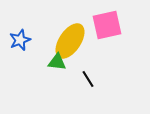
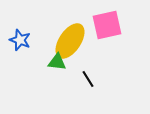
blue star: rotated 30 degrees counterclockwise
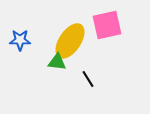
blue star: rotated 20 degrees counterclockwise
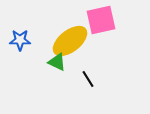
pink square: moved 6 px left, 5 px up
yellow ellipse: rotated 18 degrees clockwise
green triangle: rotated 18 degrees clockwise
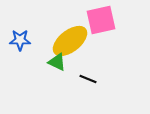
black line: rotated 36 degrees counterclockwise
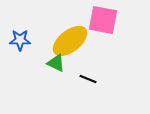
pink square: moved 2 px right; rotated 24 degrees clockwise
green triangle: moved 1 px left, 1 px down
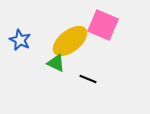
pink square: moved 5 px down; rotated 12 degrees clockwise
blue star: rotated 25 degrees clockwise
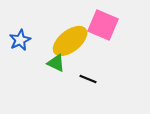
blue star: rotated 20 degrees clockwise
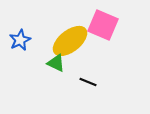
black line: moved 3 px down
